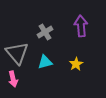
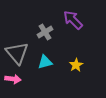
purple arrow: moved 8 px left, 6 px up; rotated 40 degrees counterclockwise
yellow star: moved 1 px down
pink arrow: rotated 70 degrees counterclockwise
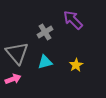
pink arrow: rotated 28 degrees counterclockwise
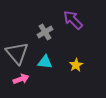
cyan triangle: rotated 21 degrees clockwise
pink arrow: moved 8 px right
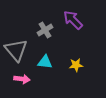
gray cross: moved 2 px up
gray triangle: moved 1 px left, 3 px up
yellow star: rotated 24 degrees clockwise
pink arrow: moved 1 px right; rotated 28 degrees clockwise
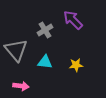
pink arrow: moved 1 px left, 7 px down
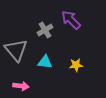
purple arrow: moved 2 px left
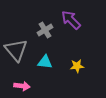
yellow star: moved 1 px right, 1 px down
pink arrow: moved 1 px right
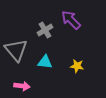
yellow star: rotated 16 degrees clockwise
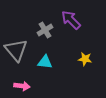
yellow star: moved 8 px right, 7 px up
